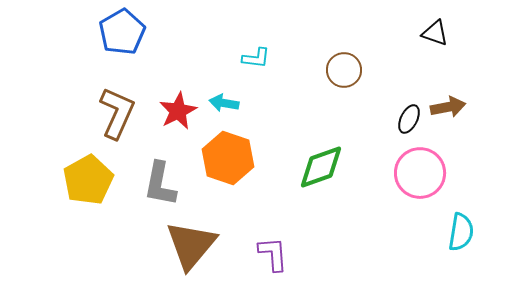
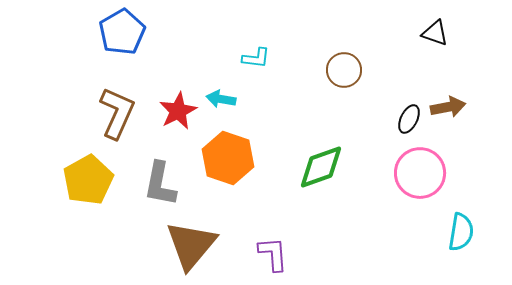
cyan arrow: moved 3 px left, 4 px up
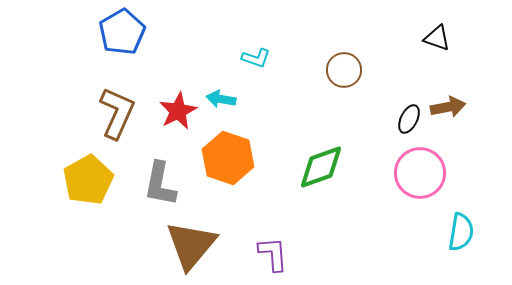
black triangle: moved 2 px right, 5 px down
cyan L-shape: rotated 12 degrees clockwise
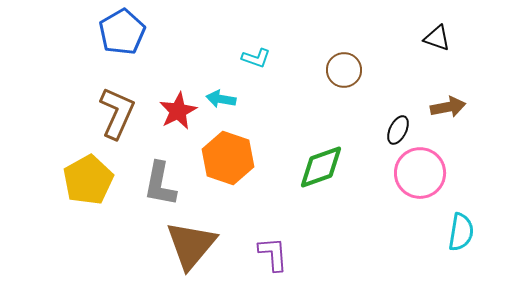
black ellipse: moved 11 px left, 11 px down
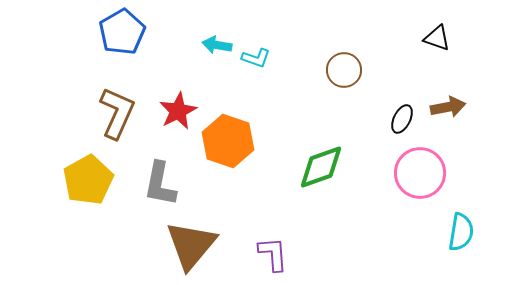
cyan arrow: moved 4 px left, 54 px up
black ellipse: moved 4 px right, 11 px up
orange hexagon: moved 17 px up
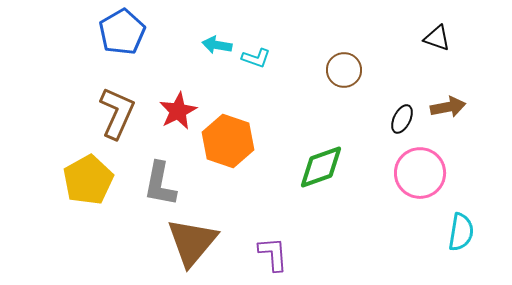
brown triangle: moved 1 px right, 3 px up
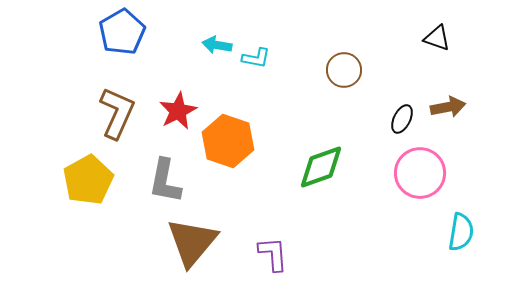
cyan L-shape: rotated 8 degrees counterclockwise
gray L-shape: moved 5 px right, 3 px up
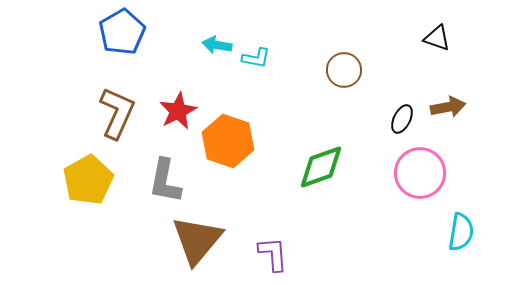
brown triangle: moved 5 px right, 2 px up
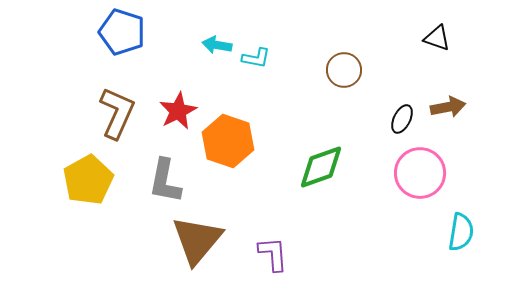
blue pentagon: rotated 24 degrees counterclockwise
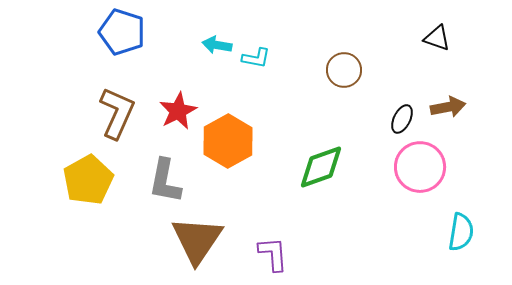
orange hexagon: rotated 12 degrees clockwise
pink circle: moved 6 px up
brown triangle: rotated 6 degrees counterclockwise
